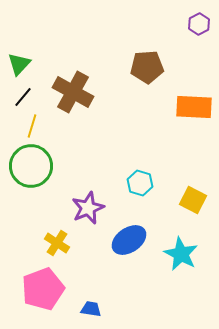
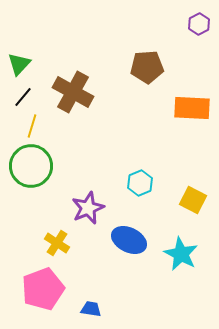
orange rectangle: moved 2 px left, 1 px down
cyan hexagon: rotated 20 degrees clockwise
blue ellipse: rotated 60 degrees clockwise
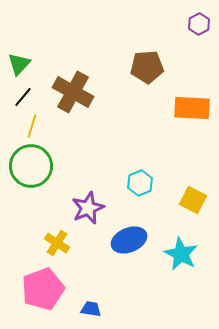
blue ellipse: rotated 48 degrees counterclockwise
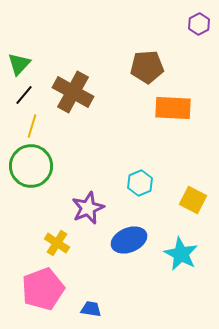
black line: moved 1 px right, 2 px up
orange rectangle: moved 19 px left
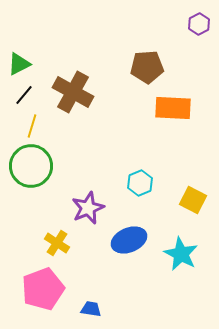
green triangle: rotated 20 degrees clockwise
